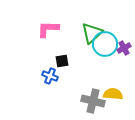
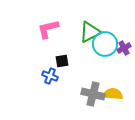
pink L-shape: rotated 15 degrees counterclockwise
green triangle: moved 2 px left, 1 px up; rotated 15 degrees clockwise
gray cross: moved 7 px up
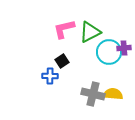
pink L-shape: moved 16 px right
cyan circle: moved 4 px right, 8 px down
purple cross: rotated 24 degrees clockwise
black square: rotated 24 degrees counterclockwise
blue cross: rotated 21 degrees counterclockwise
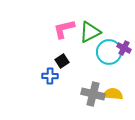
purple cross: rotated 32 degrees clockwise
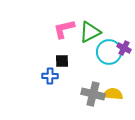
black square: rotated 32 degrees clockwise
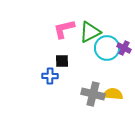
cyan circle: moved 2 px left, 4 px up
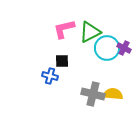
blue cross: rotated 14 degrees clockwise
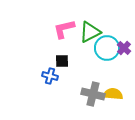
purple cross: rotated 16 degrees clockwise
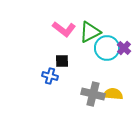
pink L-shape: rotated 130 degrees counterclockwise
